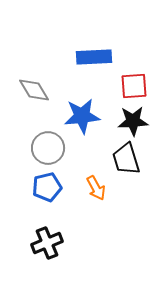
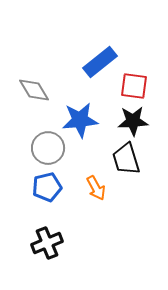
blue rectangle: moved 6 px right, 5 px down; rotated 36 degrees counterclockwise
red square: rotated 12 degrees clockwise
blue star: moved 2 px left, 4 px down
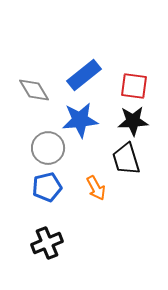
blue rectangle: moved 16 px left, 13 px down
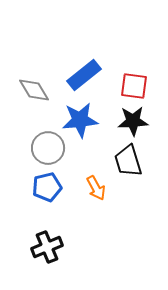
black trapezoid: moved 2 px right, 2 px down
black cross: moved 4 px down
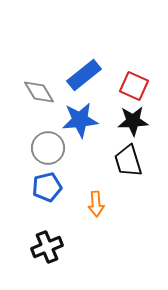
red square: rotated 16 degrees clockwise
gray diamond: moved 5 px right, 2 px down
orange arrow: moved 16 px down; rotated 25 degrees clockwise
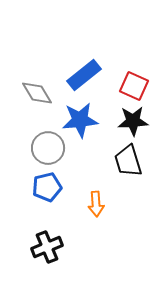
gray diamond: moved 2 px left, 1 px down
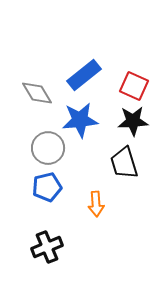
black trapezoid: moved 4 px left, 2 px down
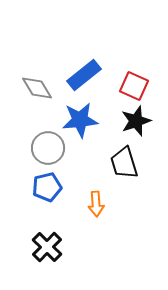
gray diamond: moved 5 px up
black star: moved 3 px right; rotated 16 degrees counterclockwise
black cross: rotated 24 degrees counterclockwise
